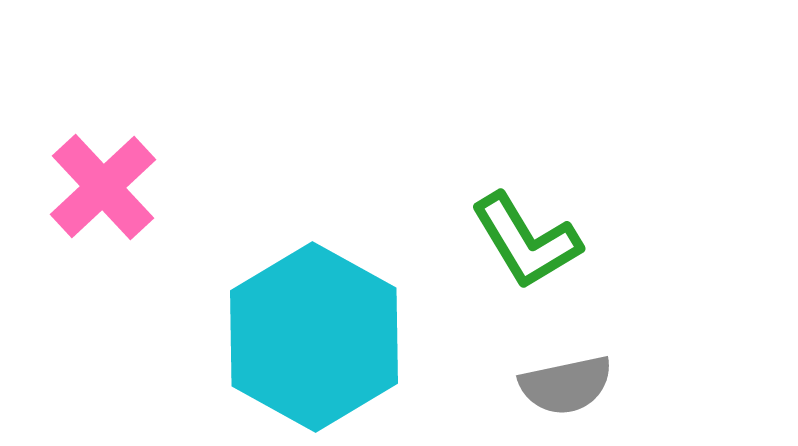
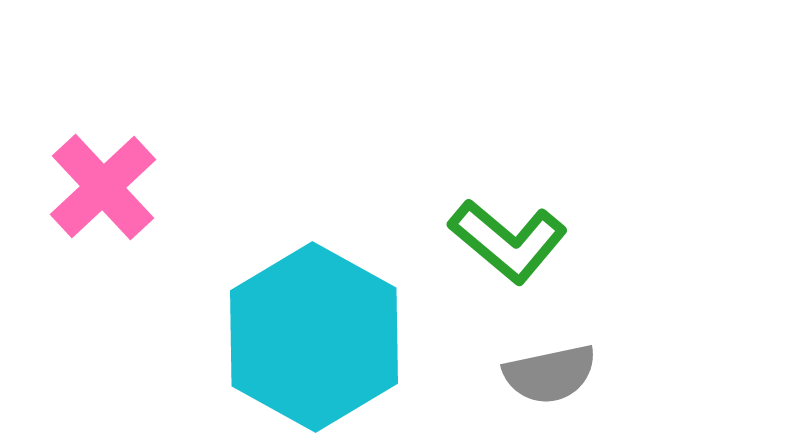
green L-shape: moved 18 px left; rotated 19 degrees counterclockwise
gray semicircle: moved 16 px left, 11 px up
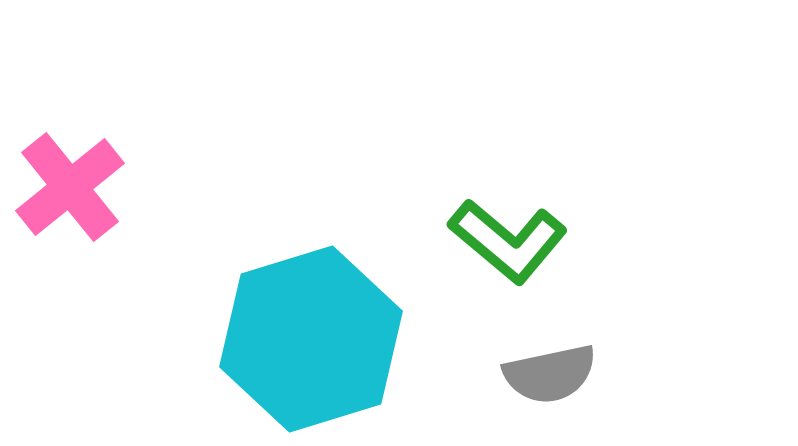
pink cross: moved 33 px left; rotated 4 degrees clockwise
cyan hexagon: moved 3 px left, 2 px down; rotated 14 degrees clockwise
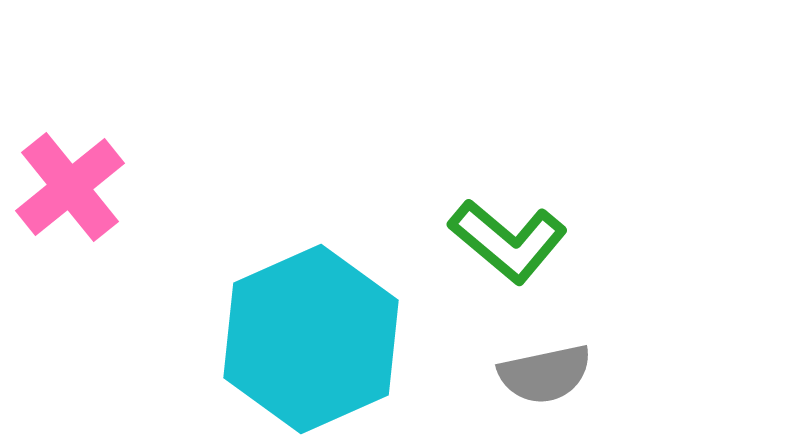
cyan hexagon: rotated 7 degrees counterclockwise
gray semicircle: moved 5 px left
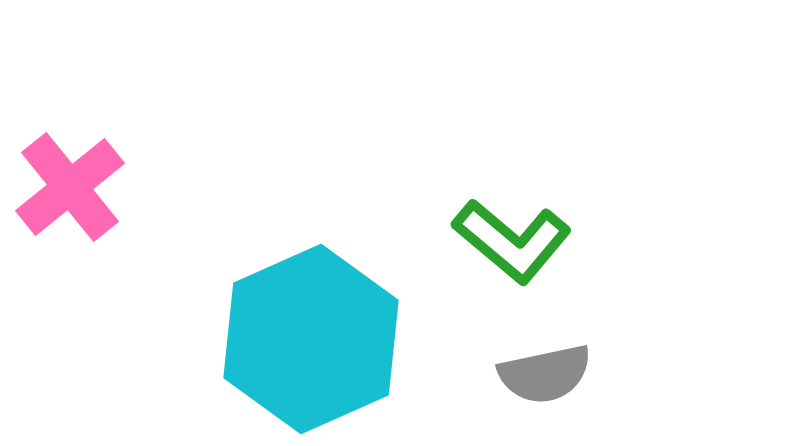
green L-shape: moved 4 px right
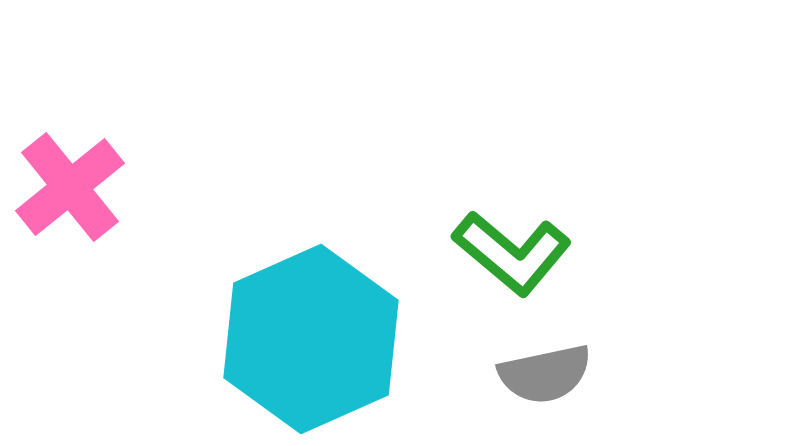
green L-shape: moved 12 px down
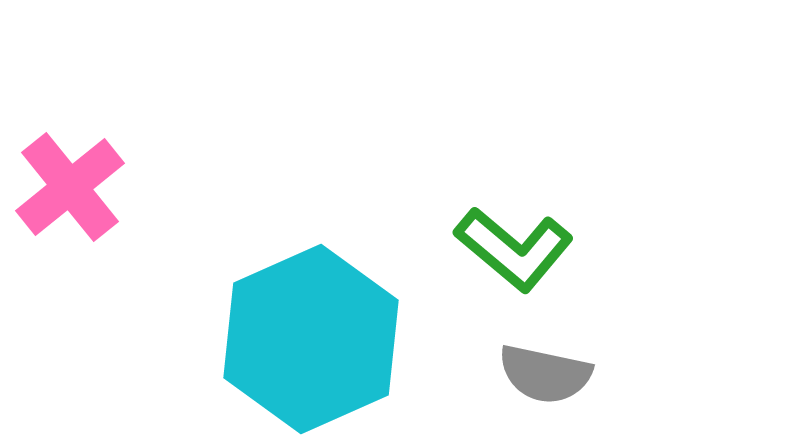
green L-shape: moved 2 px right, 4 px up
gray semicircle: rotated 24 degrees clockwise
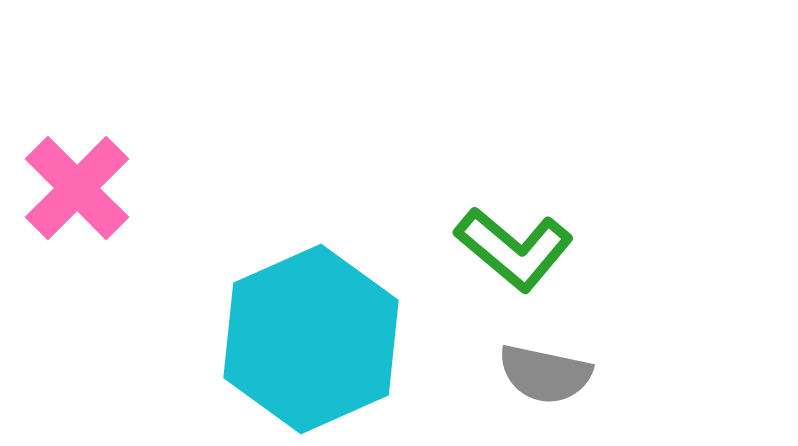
pink cross: moved 7 px right, 1 px down; rotated 6 degrees counterclockwise
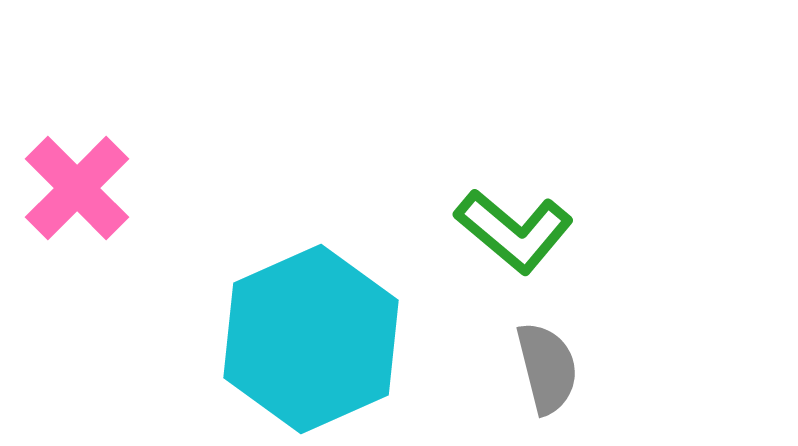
green L-shape: moved 18 px up
gray semicircle: moved 2 px right, 6 px up; rotated 116 degrees counterclockwise
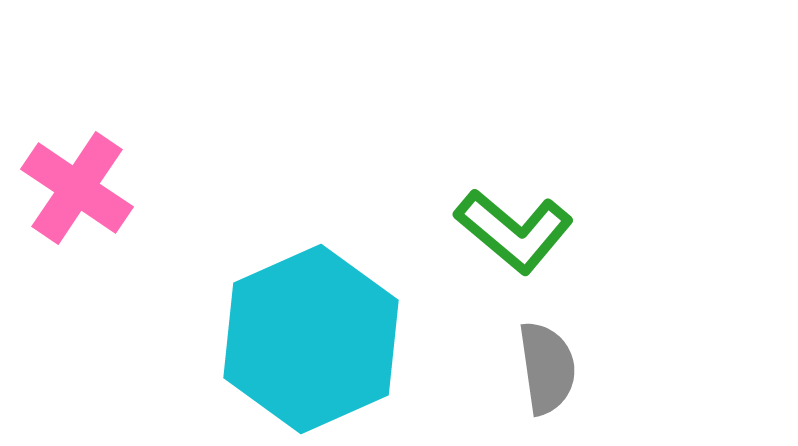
pink cross: rotated 11 degrees counterclockwise
gray semicircle: rotated 6 degrees clockwise
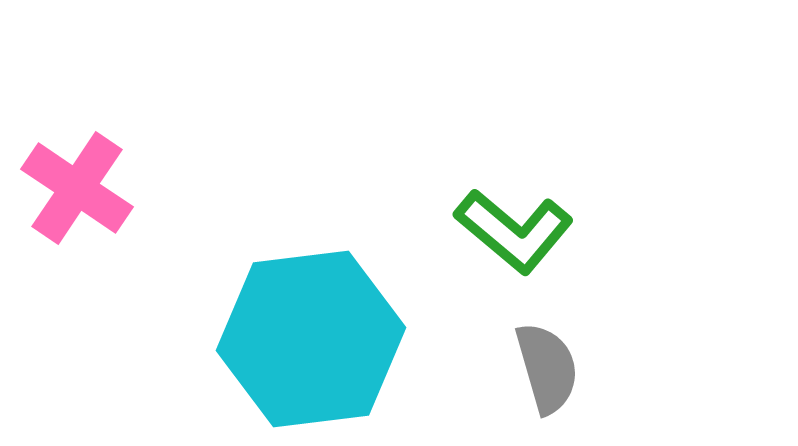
cyan hexagon: rotated 17 degrees clockwise
gray semicircle: rotated 8 degrees counterclockwise
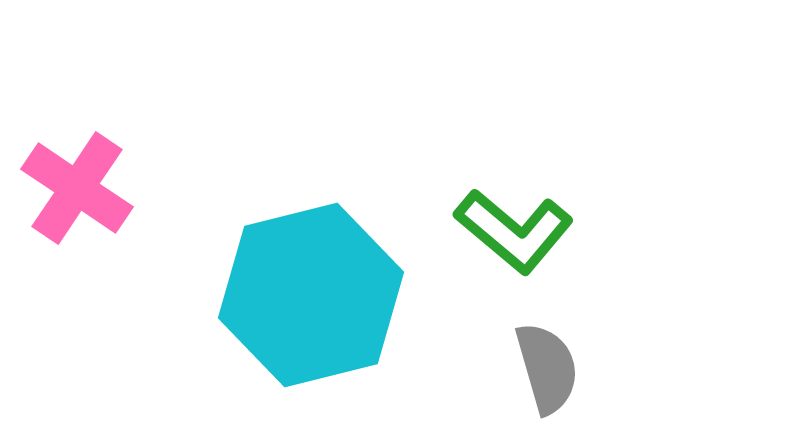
cyan hexagon: moved 44 px up; rotated 7 degrees counterclockwise
